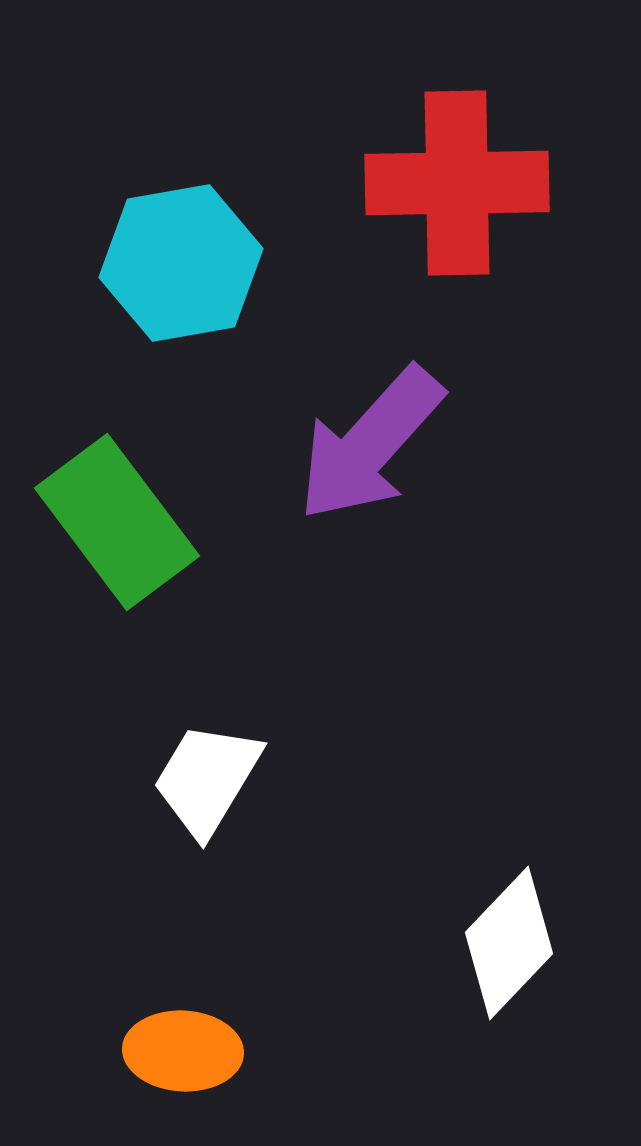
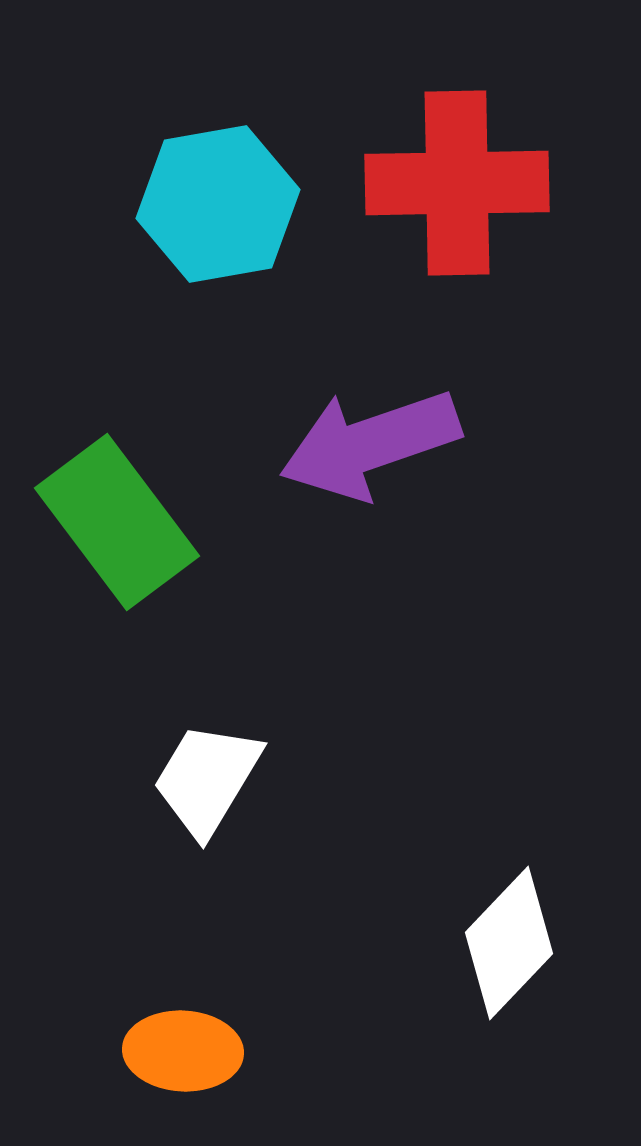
cyan hexagon: moved 37 px right, 59 px up
purple arrow: rotated 29 degrees clockwise
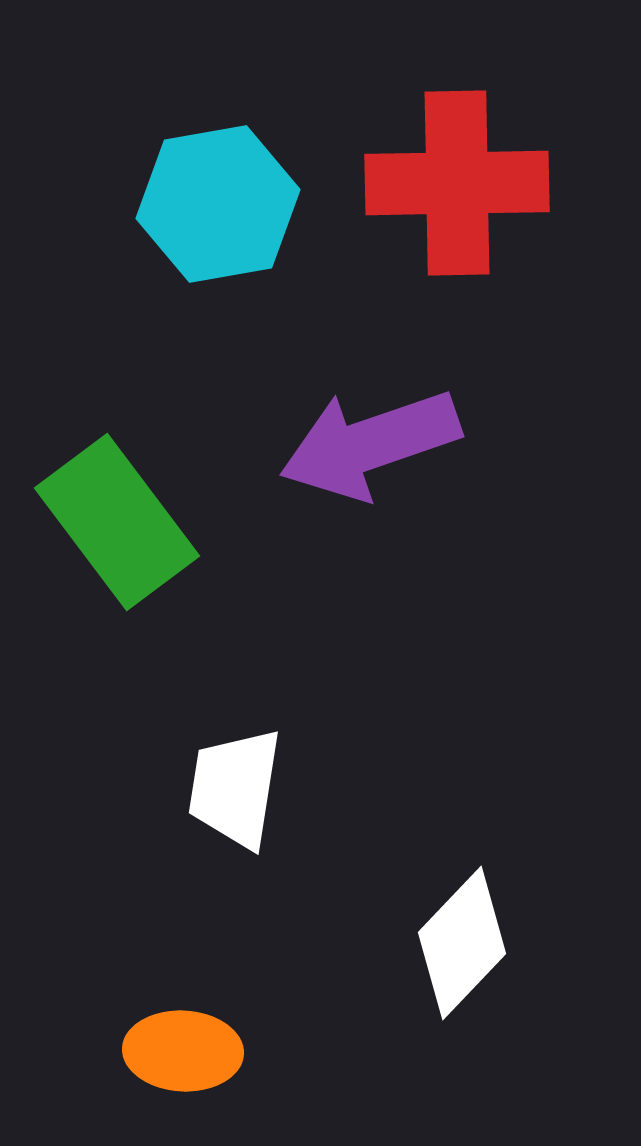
white trapezoid: moved 28 px right, 9 px down; rotated 22 degrees counterclockwise
white diamond: moved 47 px left
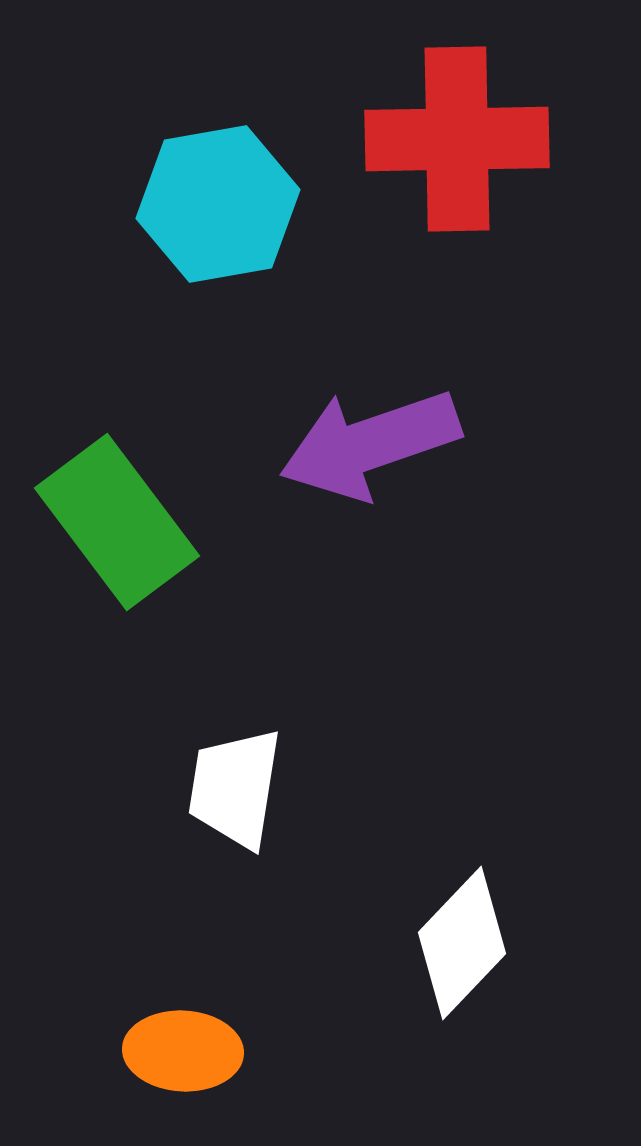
red cross: moved 44 px up
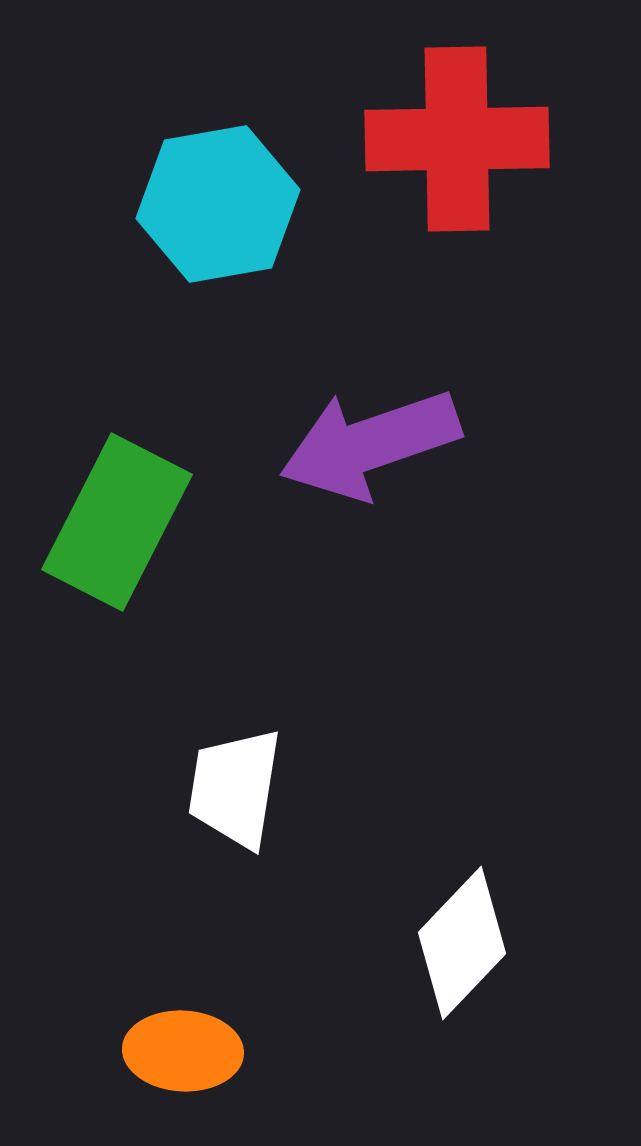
green rectangle: rotated 64 degrees clockwise
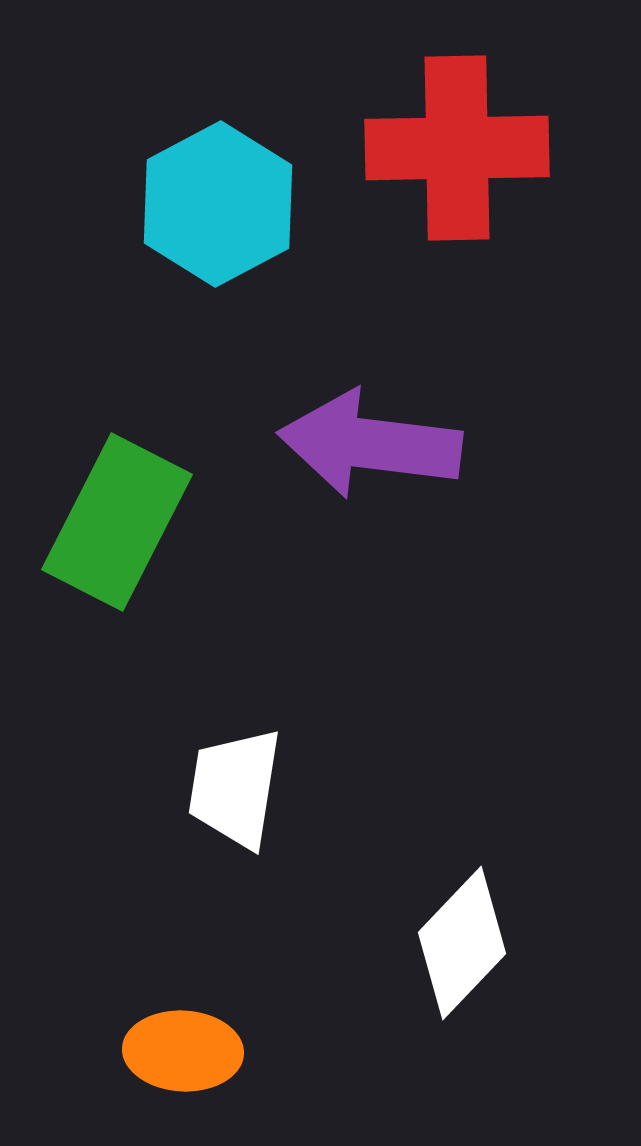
red cross: moved 9 px down
cyan hexagon: rotated 18 degrees counterclockwise
purple arrow: rotated 26 degrees clockwise
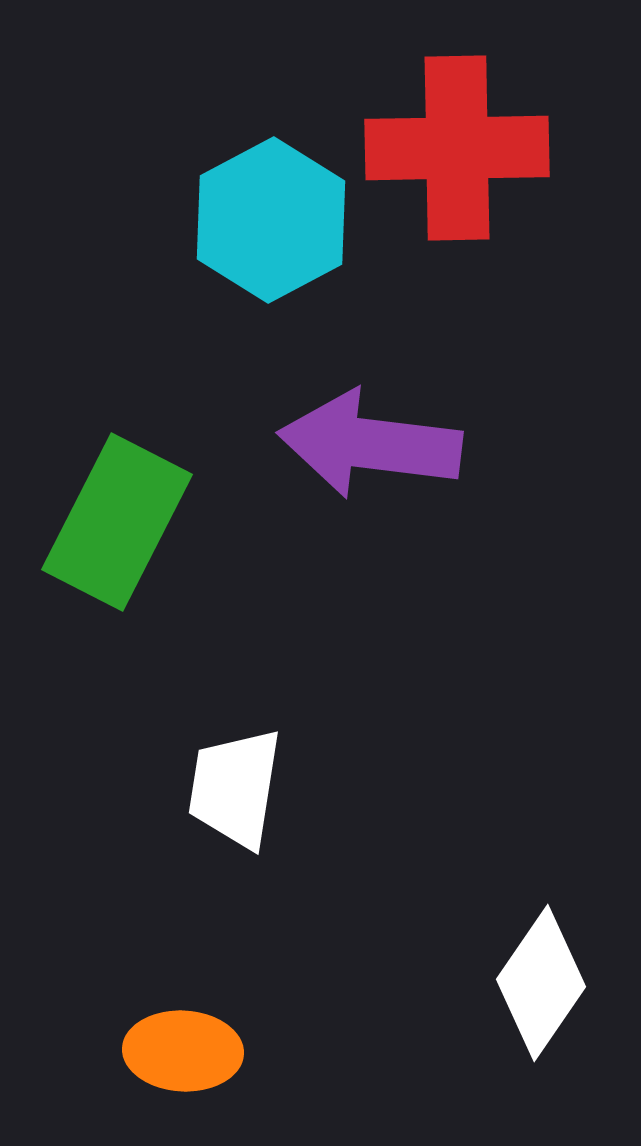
cyan hexagon: moved 53 px right, 16 px down
white diamond: moved 79 px right, 40 px down; rotated 9 degrees counterclockwise
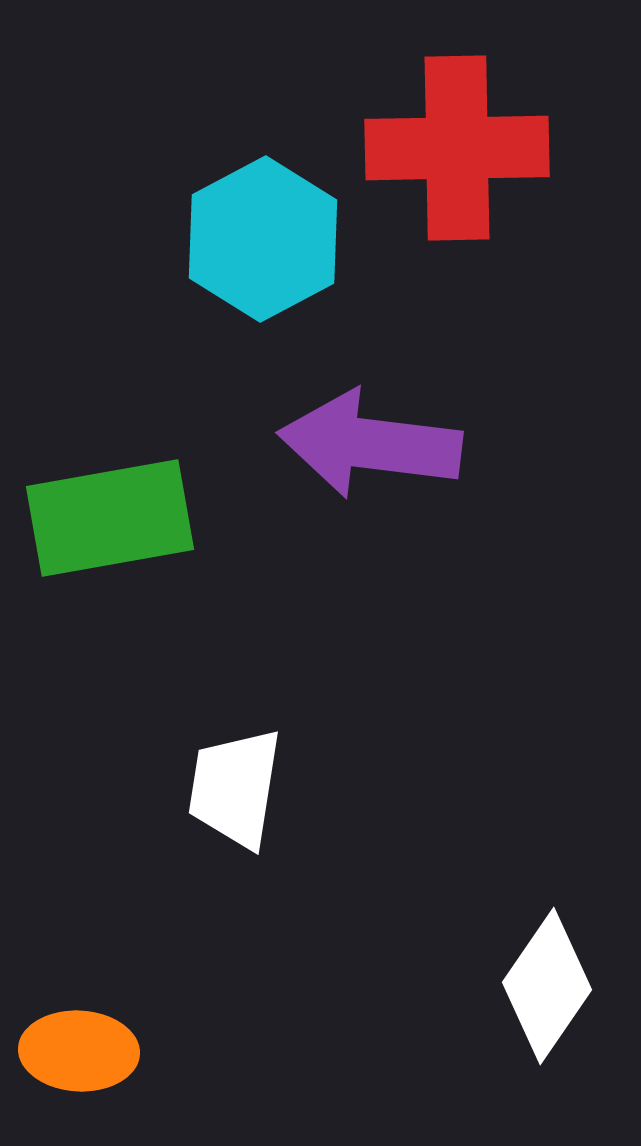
cyan hexagon: moved 8 px left, 19 px down
green rectangle: moved 7 px left, 4 px up; rotated 53 degrees clockwise
white diamond: moved 6 px right, 3 px down
orange ellipse: moved 104 px left
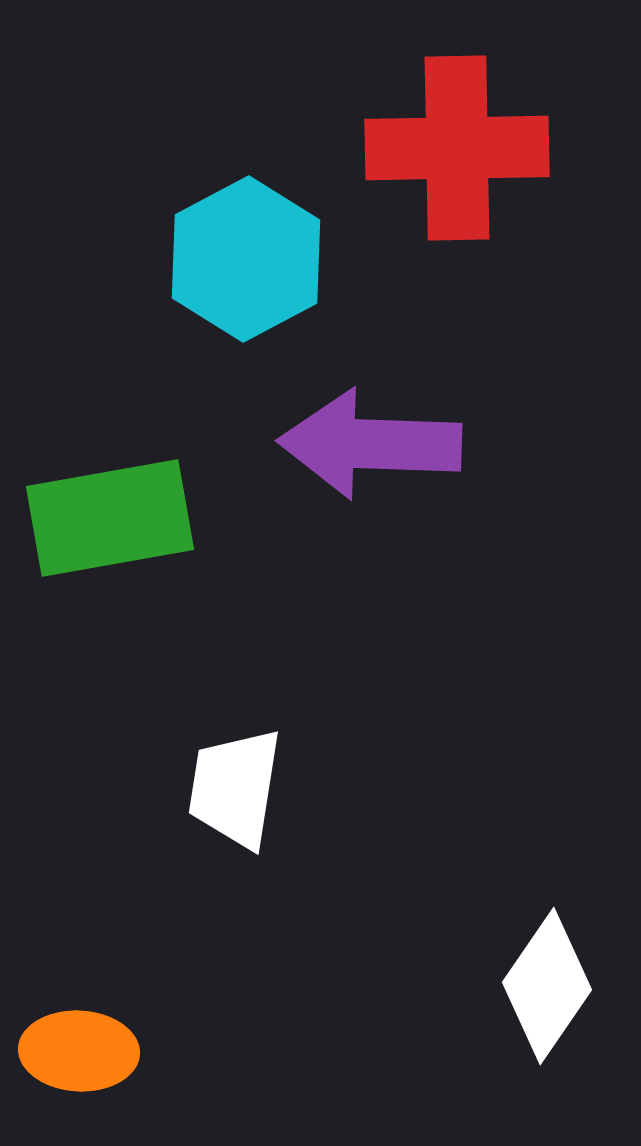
cyan hexagon: moved 17 px left, 20 px down
purple arrow: rotated 5 degrees counterclockwise
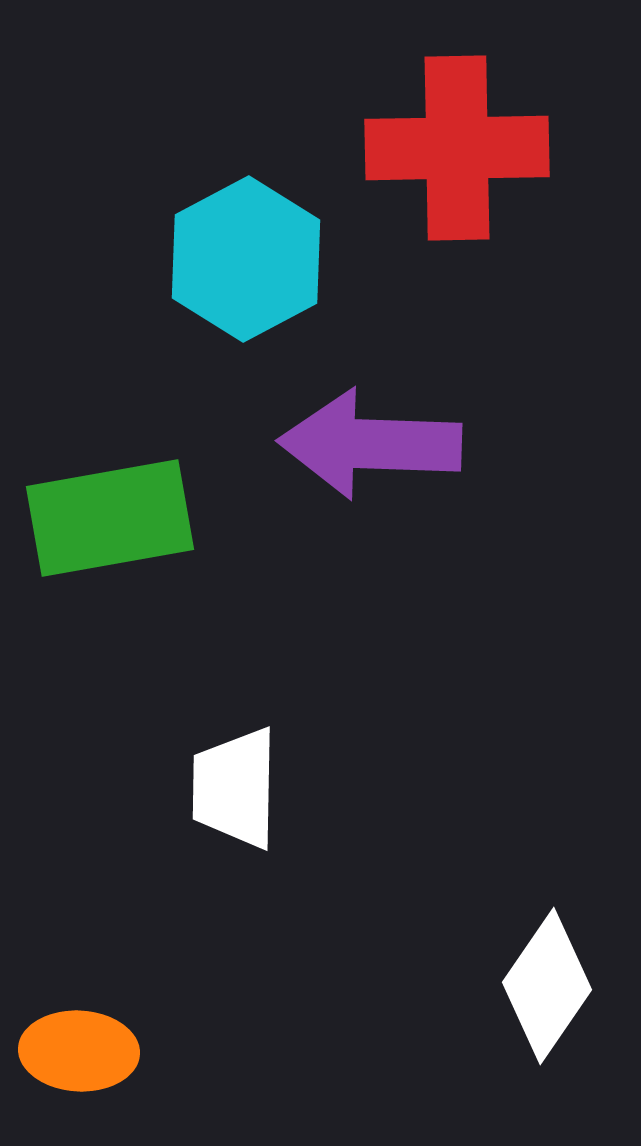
white trapezoid: rotated 8 degrees counterclockwise
